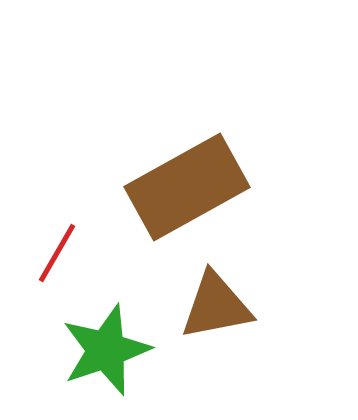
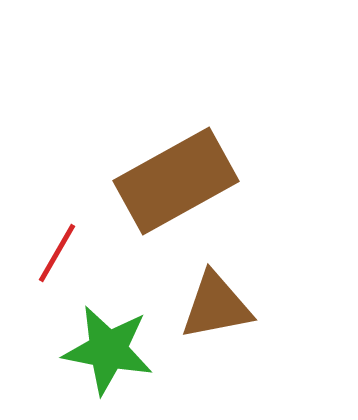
brown rectangle: moved 11 px left, 6 px up
green star: moved 2 px right; rotated 30 degrees clockwise
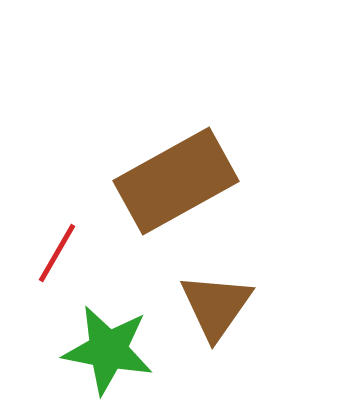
brown triangle: rotated 44 degrees counterclockwise
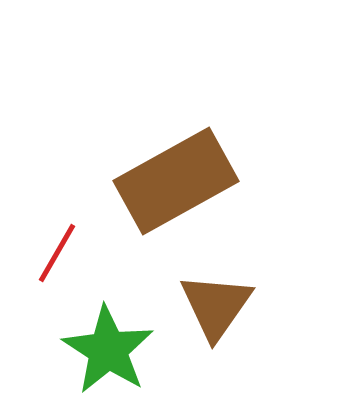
green star: rotated 22 degrees clockwise
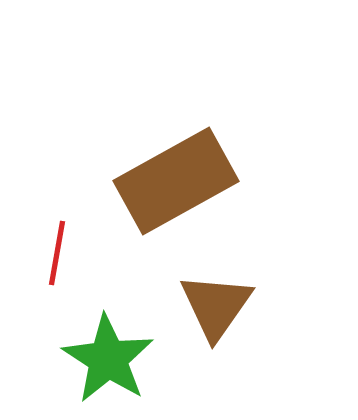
red line: rotated 20 degrees counterclockwise
green star: moved 9 px down
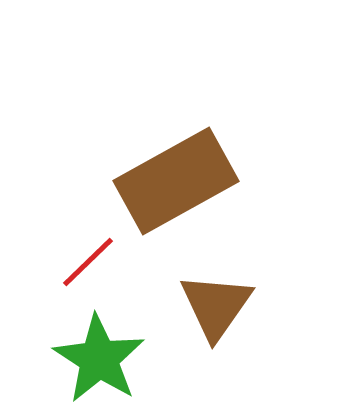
red line: moved 31 px right, 9 px down; rotated 36 degrees clockwise
green star: moved 9 px left
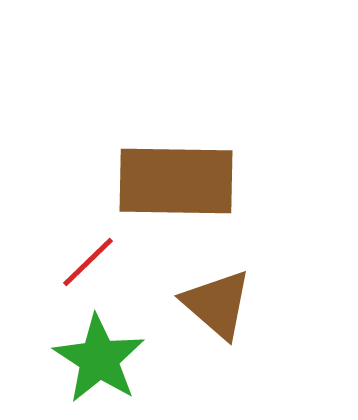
brown rectangle: rotated 30 degrees clockwise
brown triangle: moved 1 px right, 2 px up; rotated 24 degrees counterclockwise
